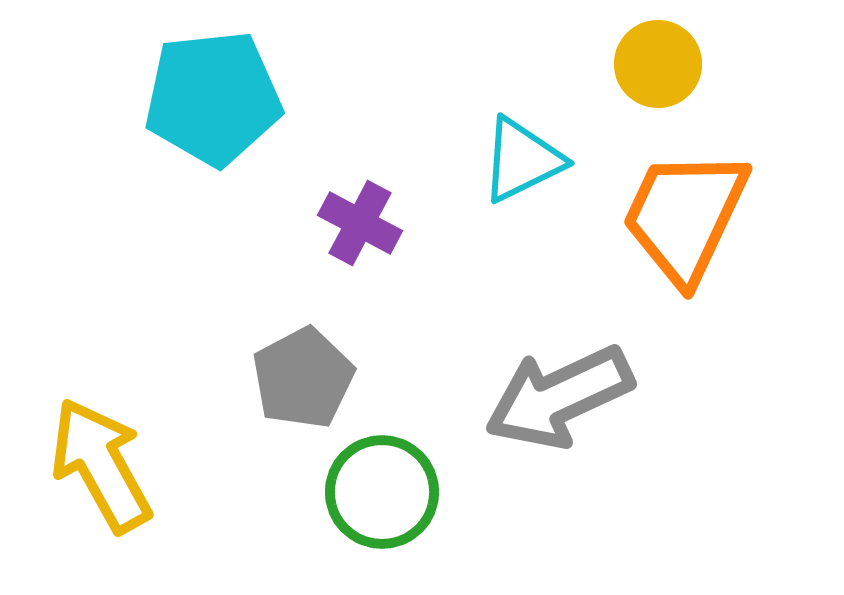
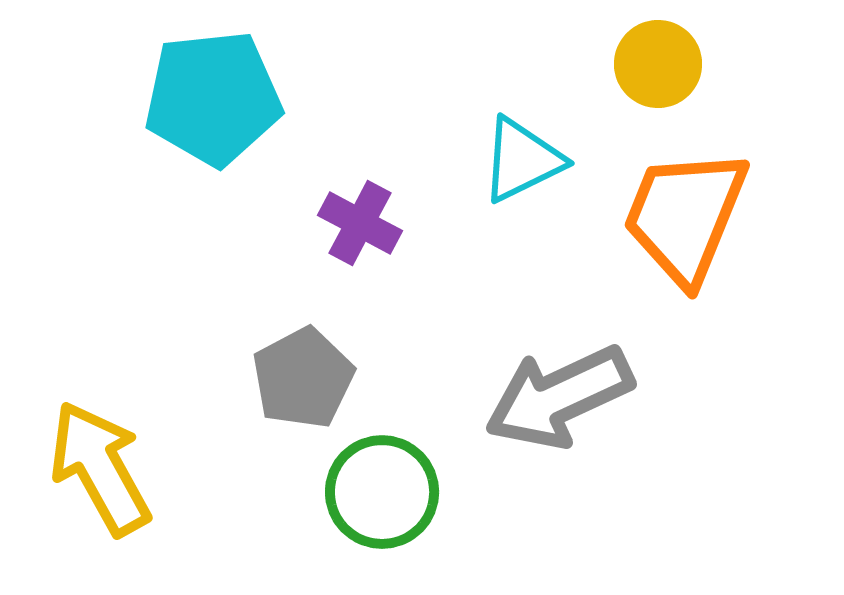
orange trapezoid: rotated 3 degrees counterclockwise
yellow arrow: moved 1 px left, 3 px down
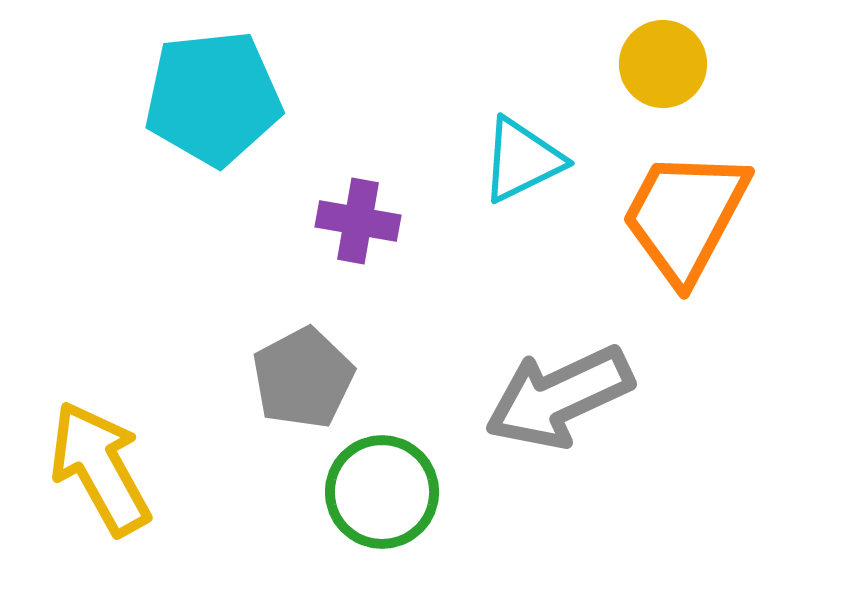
yellow circle: moved 5 px right
orange trapezoid: rotated 6 degrees clockwise
purple cross: moved 2 px left, 2 px up; rotated 18 degrees counterclockwise
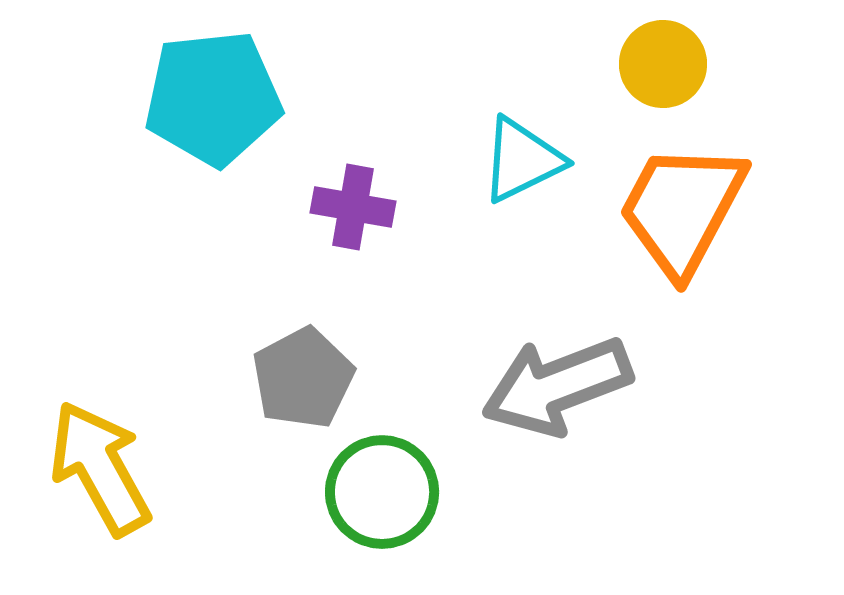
orange trapezoid: moved 3 px left, 7 px up
purple cross: moved 5 px left, 14 px up
gray arrow: moved 2 px left, 11 px up; rotated 4 degrees clockwise
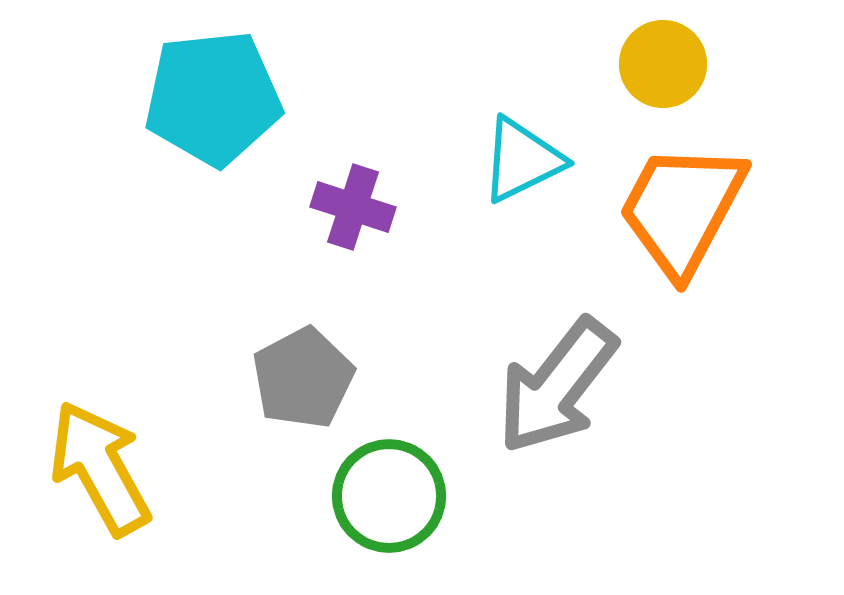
purple cross: rotated 8 degrees clockwise
gray arrow: rotated 31 degrees counterclockwise
green circle: moved 7 px right, 4 px down
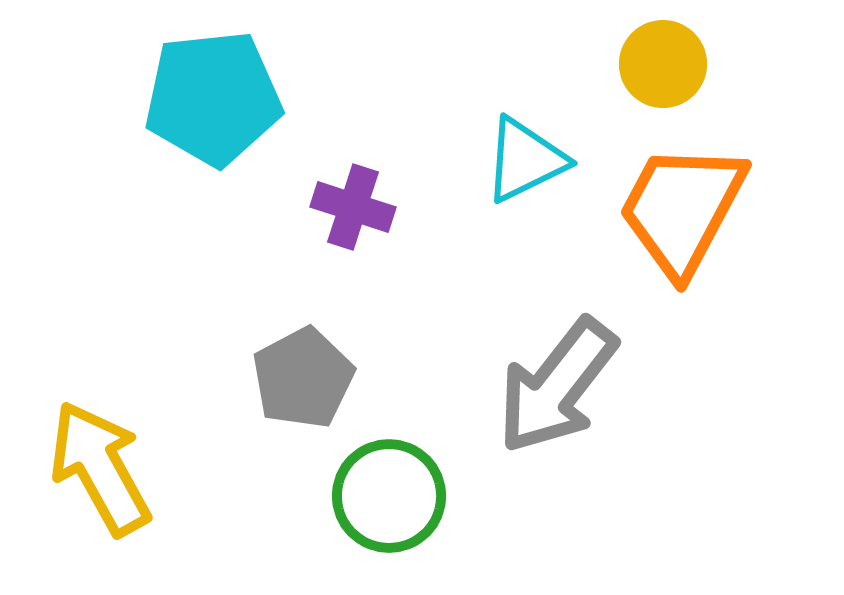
cyan triangle: moved 3 px right
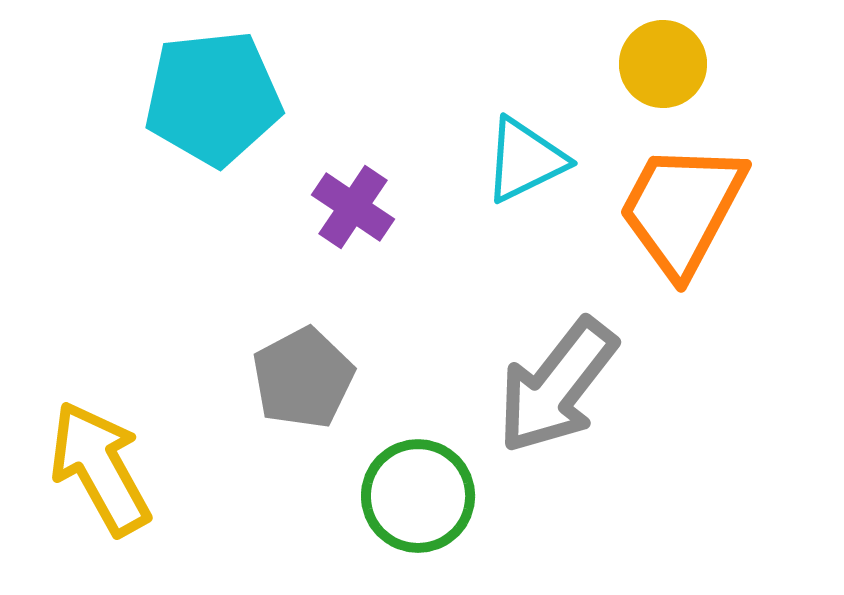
purple cross: rotated 16 degrees clockwise
green circle: moved 29 px right
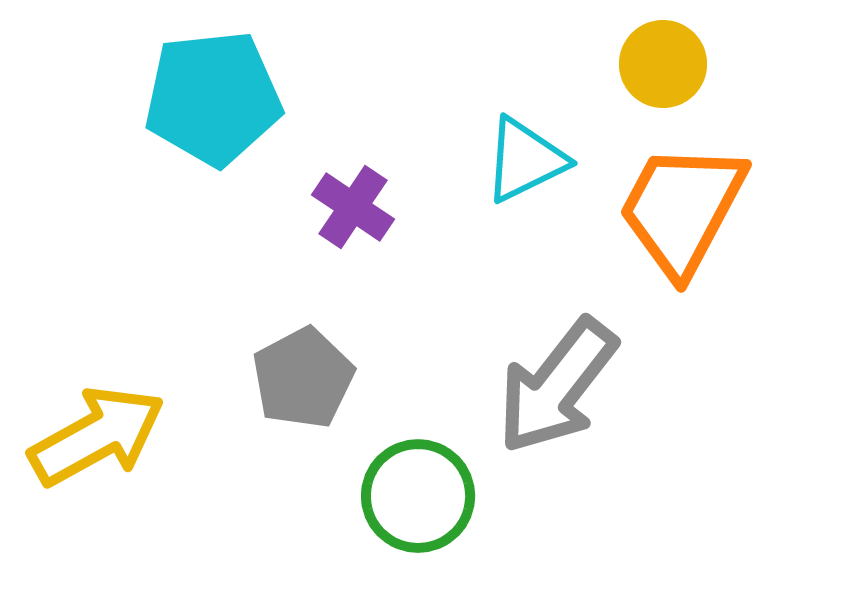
yellow arrow: moved 3 px left, 32 px up; rotated 90 degrees clockwise
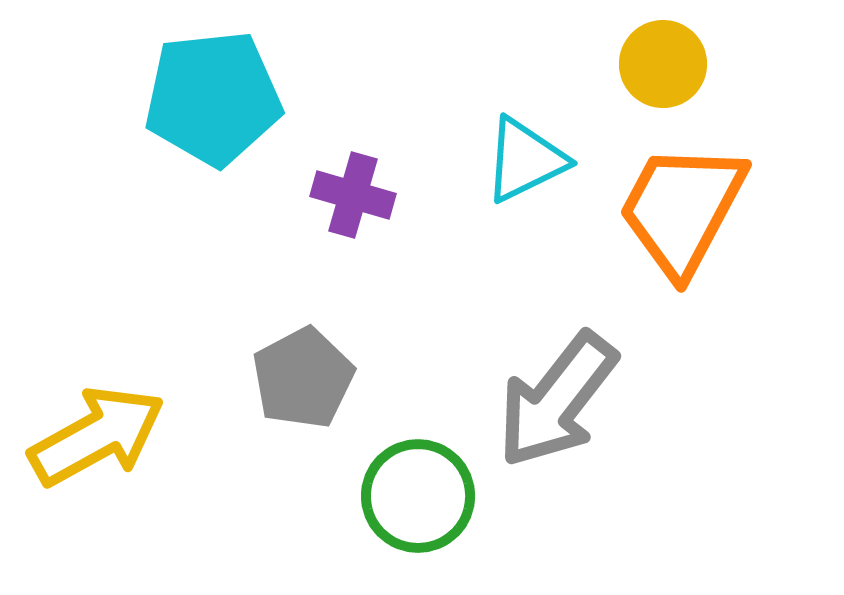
purple cross: moved 12 px up; rotated 18 degrees counterclockwise
gray arrow: moved 14 px down
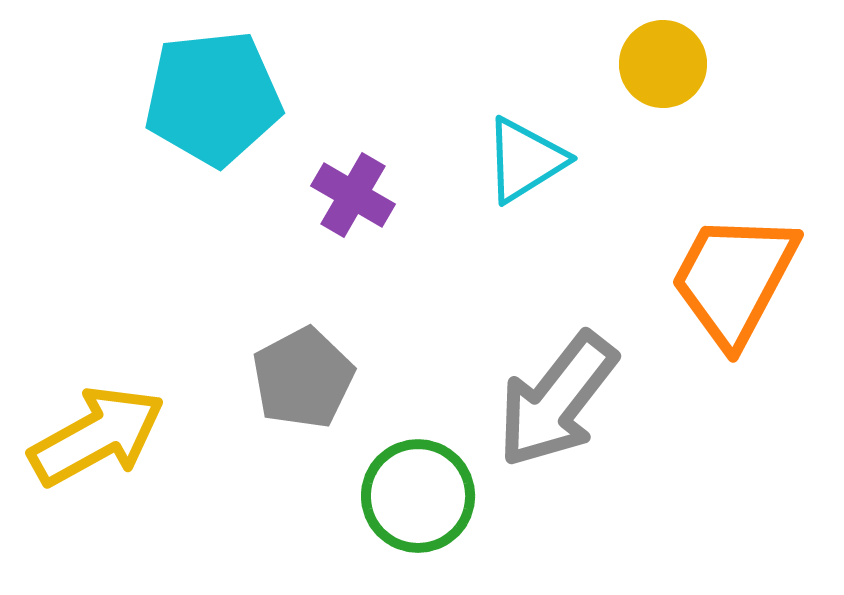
cyan triangle: rotated 6 degrees counterclockwise
purple cross: rotated 14 degrees clockwise
orange trapezoid: moved 52 px right, 70 px down
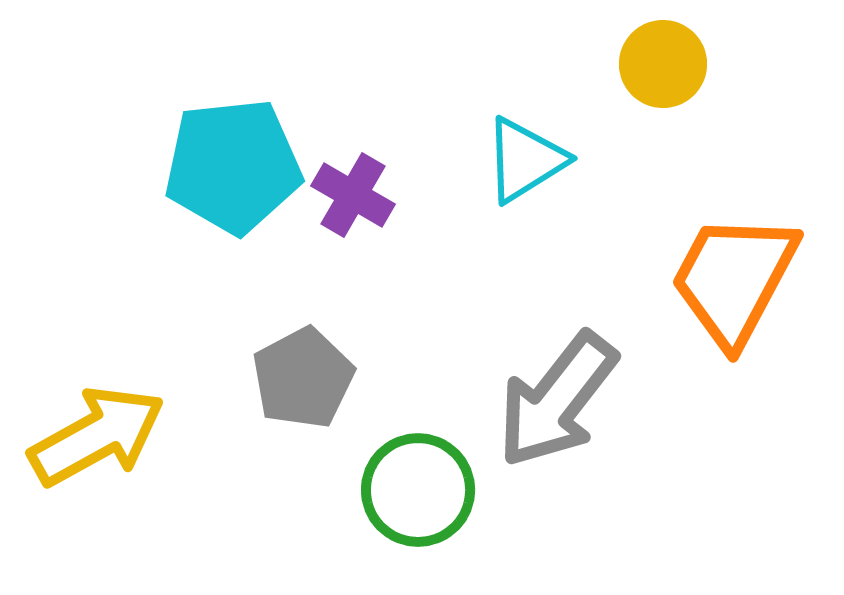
cyan pentagon: moved 20 px right, 68 px down
green circle: moved 6 px up
